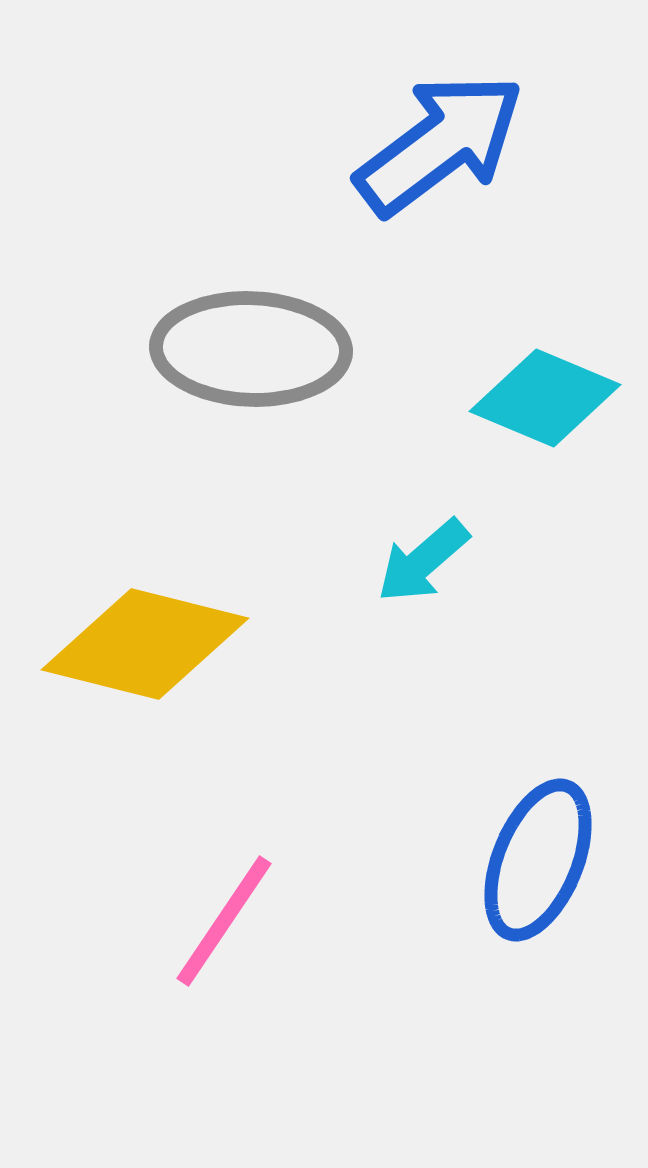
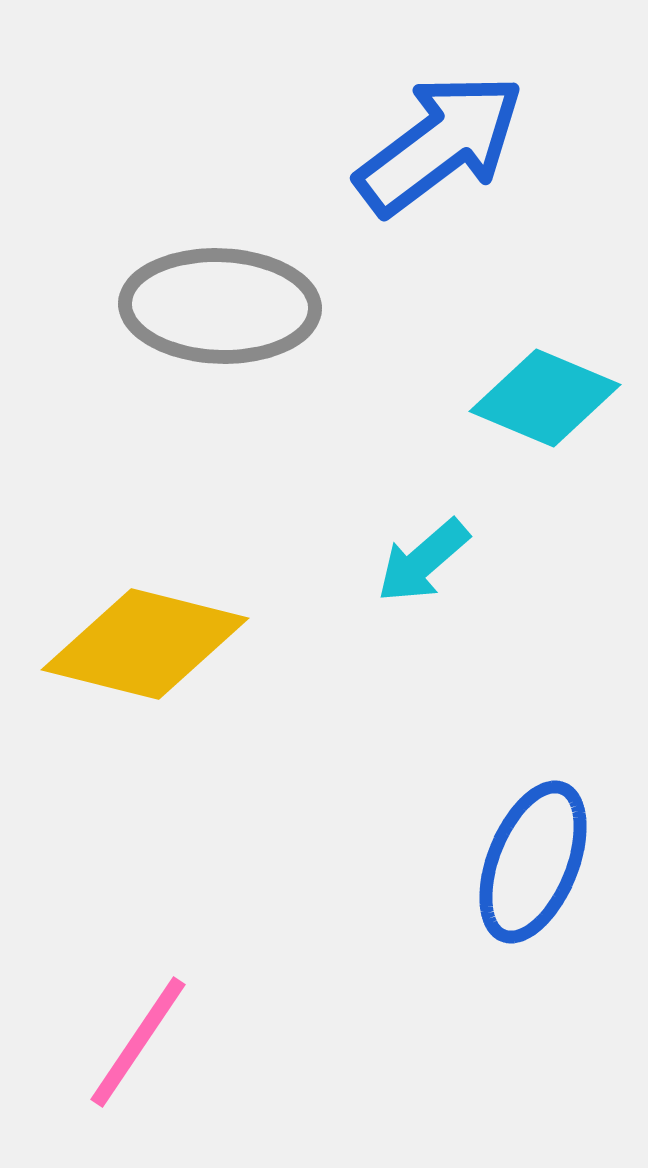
gray ellipse: moved 31 px left, 43 px up
blue ellipse: moved 5 px left, 2 px down
pink line: moved 86 px left, 121 px down
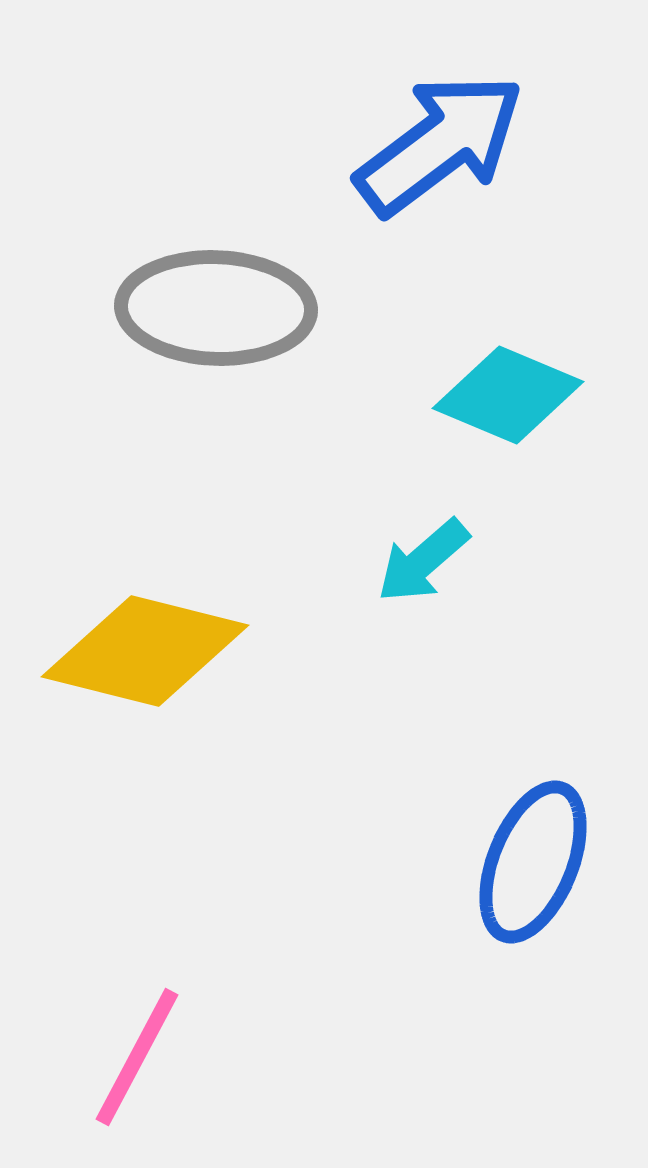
gray ellipse: moved 4 px left, 2 px down
cyan diamond: moved 37 px left, 3 px up
yellow diamond: moved 7 px down
pink line: moved 1 px left, 15 px down; rotated 6 degrees counterclockwise
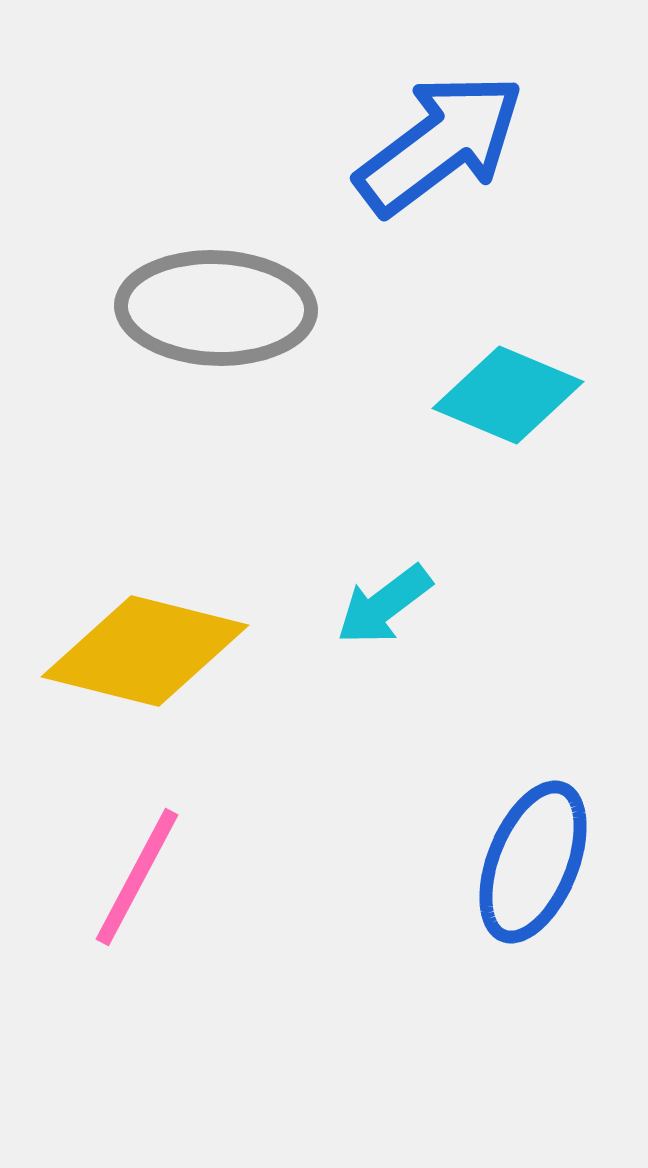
cyan arrow: moved 39 px left, 44 px down; rotated 4 degrees clockwise
pink line: moved 180 px up
